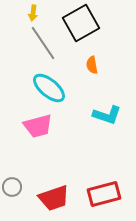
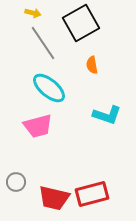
yellow arrow: rotated 84 degrees counterclockwise
gray circle: moved 4 px right, 5 px up
red rectangle: moved 12 px left
red trapezoid: rotated 32 degrees clockwise
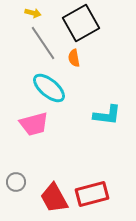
orange semicircle: moved 18 px left, 7 px up
cyan L-shape: rotated 12 degrees counterclockwise
pink trapezoid: moved 4 px left, 2 px up
red trapezoid: rotated 48 degrees clockwise
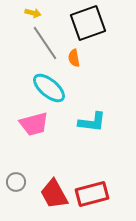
black square: moved 7 px right; rotated 9 degrees clockwise
gray line: moved 2 px right
cyan L-shape: moved 15 px left, 7 px down
red trapezoid: moved 4 px up
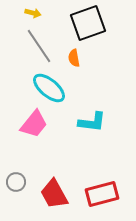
gray line: moved 6 px left, 3 px down
pink trapezoid: rotated 36 degrees counterclockwise
red rectangle: moved 10 px right
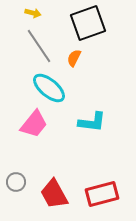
orange semicircle: rotated 36 degrees clockwise
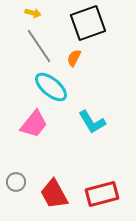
cyan ellipse: moved 2 px right, 1 px up
cyan L-shape: rotated 52 degrees clockwise
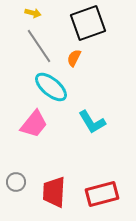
red trapezoid: moved 2 px up; rotated 32 degrees clockwise
